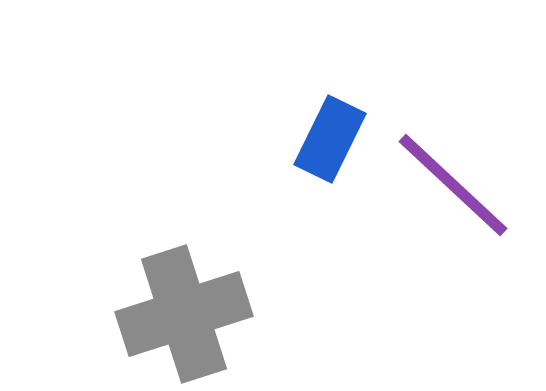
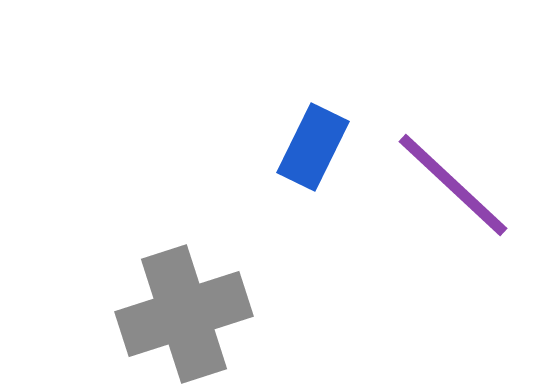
blue rectangle: moved 17 px left, 8 px down
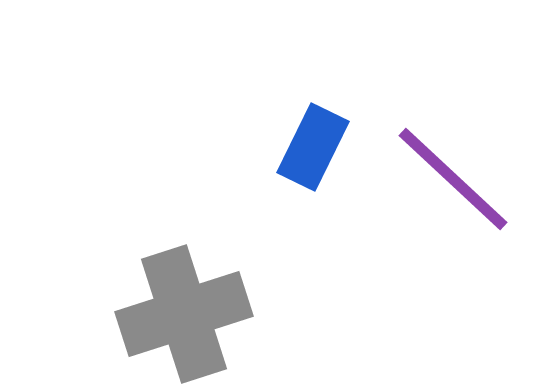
purple line: moved 6 px up
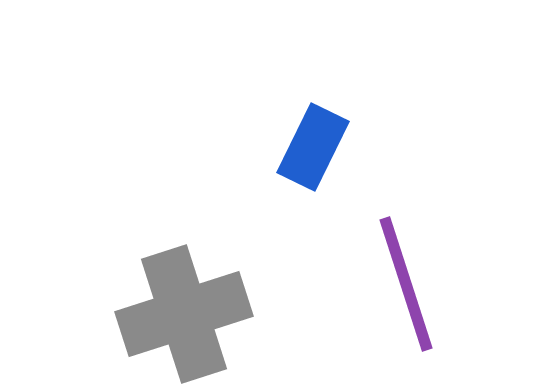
purple line: moved 47 px left, 105 px down; rotated 29 degrees clockwise
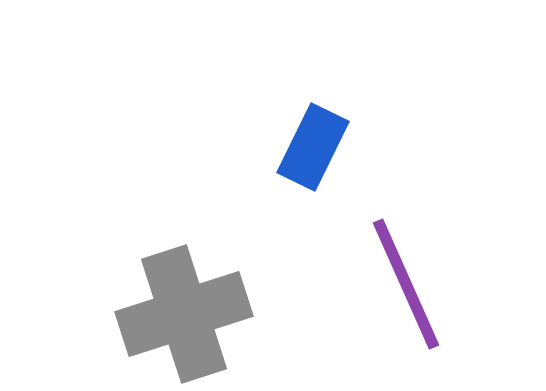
purple line: rotated 6 degrees counterclockwise
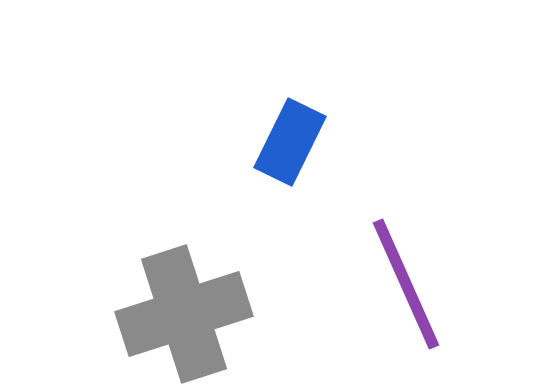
blue rectangle: moved 23 px left, 5 px up
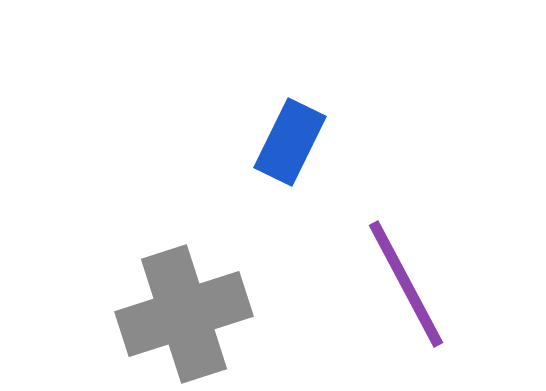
purple line: rotated 4 degrees counterclockwise
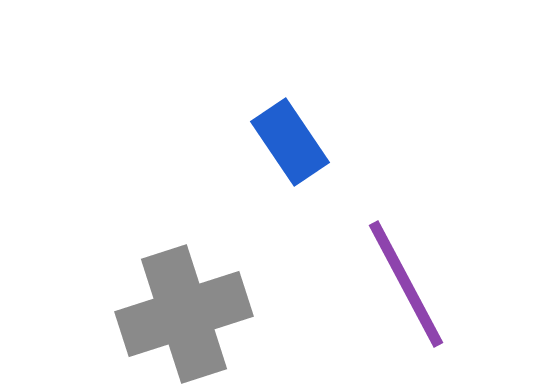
blue rectangle: rotated 60 degrees counterclockwise
